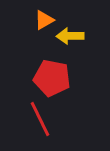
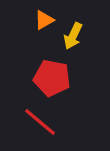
yellow arrow: moved 3 px right; rotated 64 degrees counterclockwise
red line: moved 3 px down; rotated 24 degrees counterclockwise
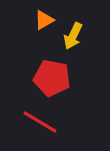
red line: rotated 9 degrees counterclockwise
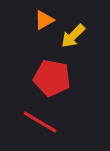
yellow arrow: rotated 20 degrees clockwise
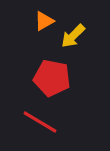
orange triangle: moved 1 px down
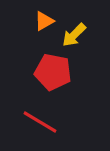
yellow arrow: moved 1 px right, 1 px up
red pentagon: moved 1 px right, 6 px up
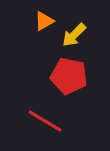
red pentagon: moved 16 px right, 4 px down
red line: moved 5 px right, 1 px up
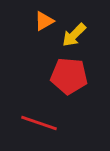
red pentagon: rotated 6 degrees counterclockwise
red line: moved 6 px left, 2 px down; rotated 12 degrees counterclockwise
